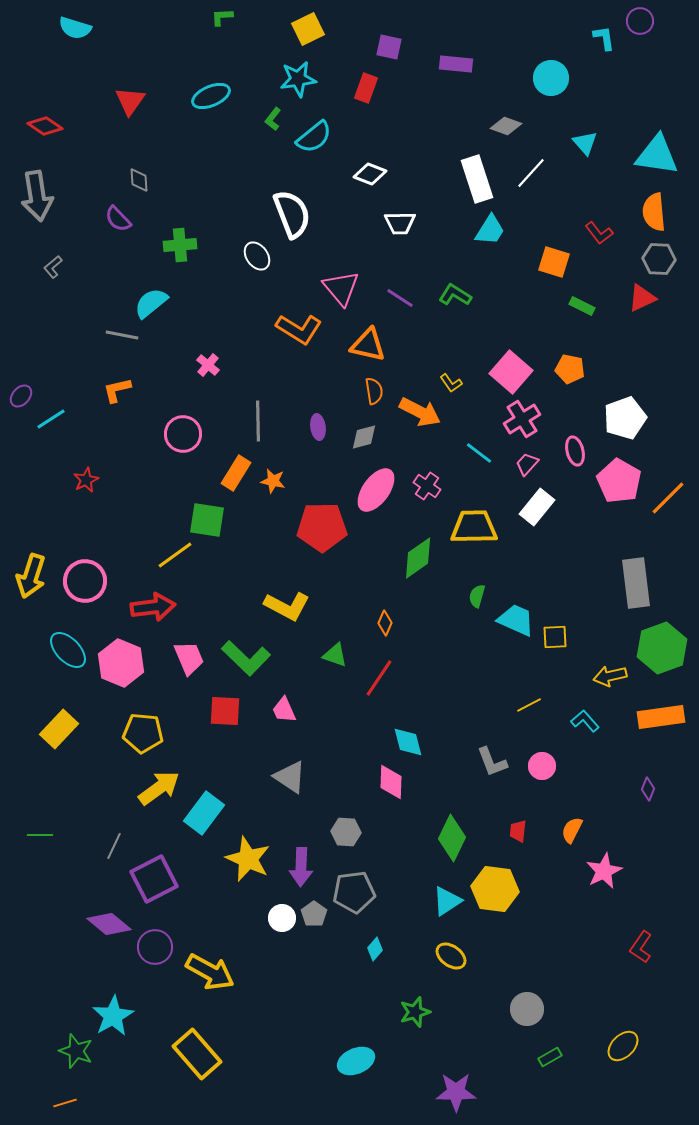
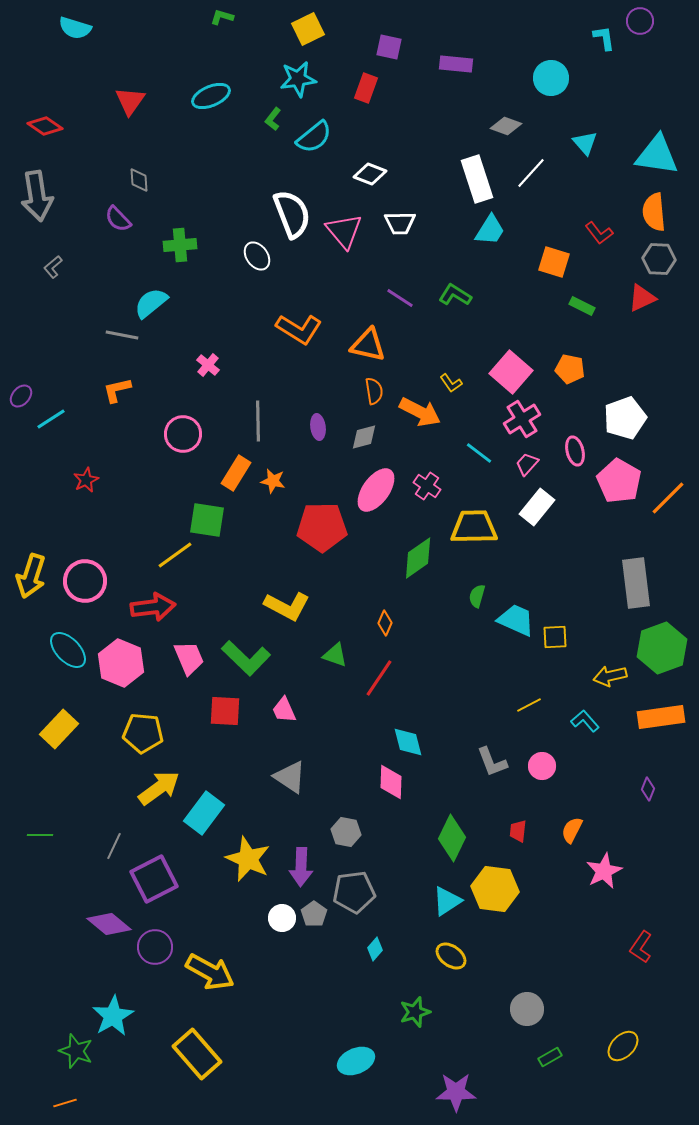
green L-shape at (222, 17): rotated 20 degrees clockwise
pink triangle at (341, 288): moved 3 px right, 57 px up
gray hexagon at (346, 832): rotated 8 degrees clockwise
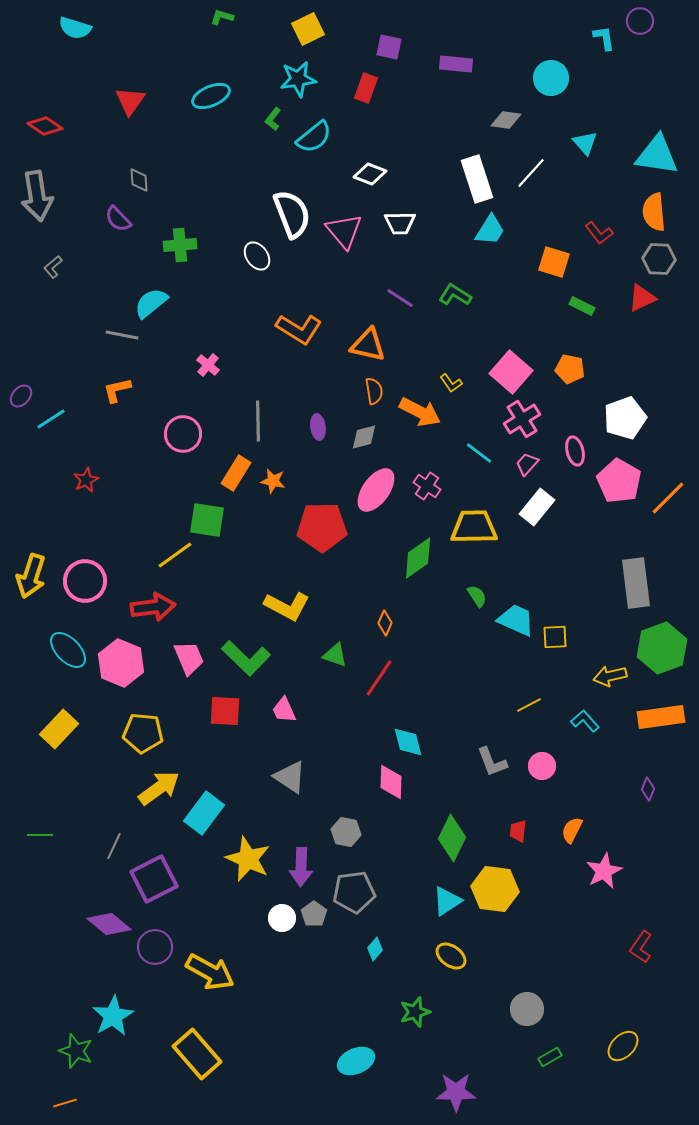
gray diamond at (506, 126): moved 6 px up; rotated 12 degrees counterclockwise
green semicircle at (477, 596): rotated 130 degrees clockwise
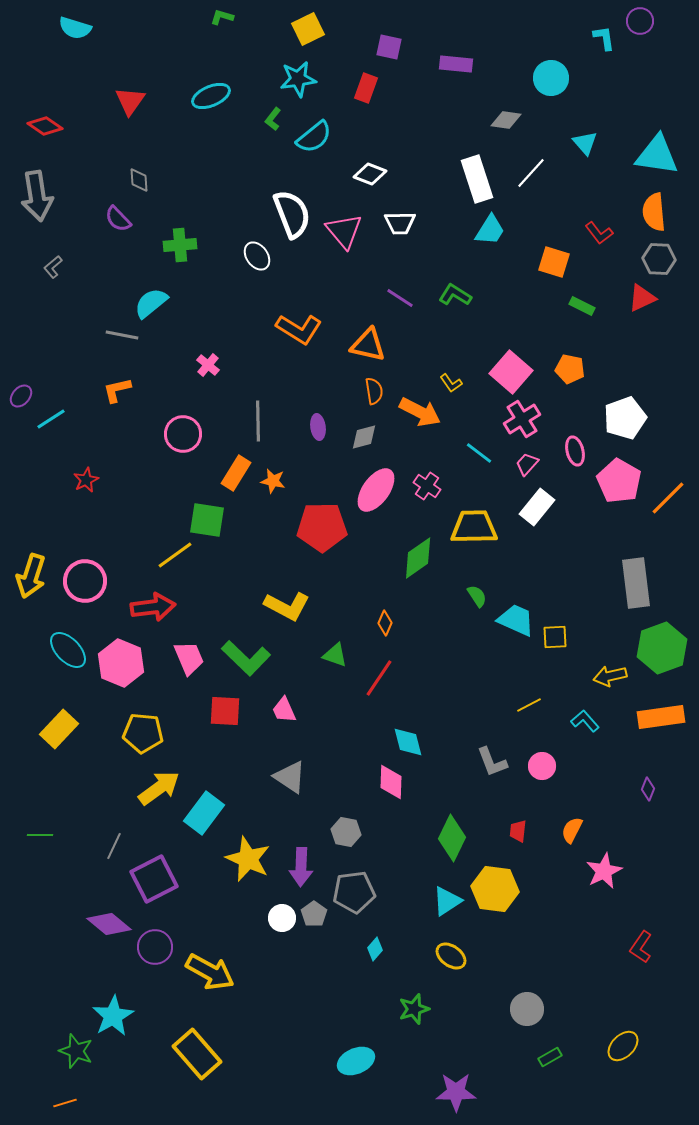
green star at (415, 1012): moved 1 px left, 3 px up
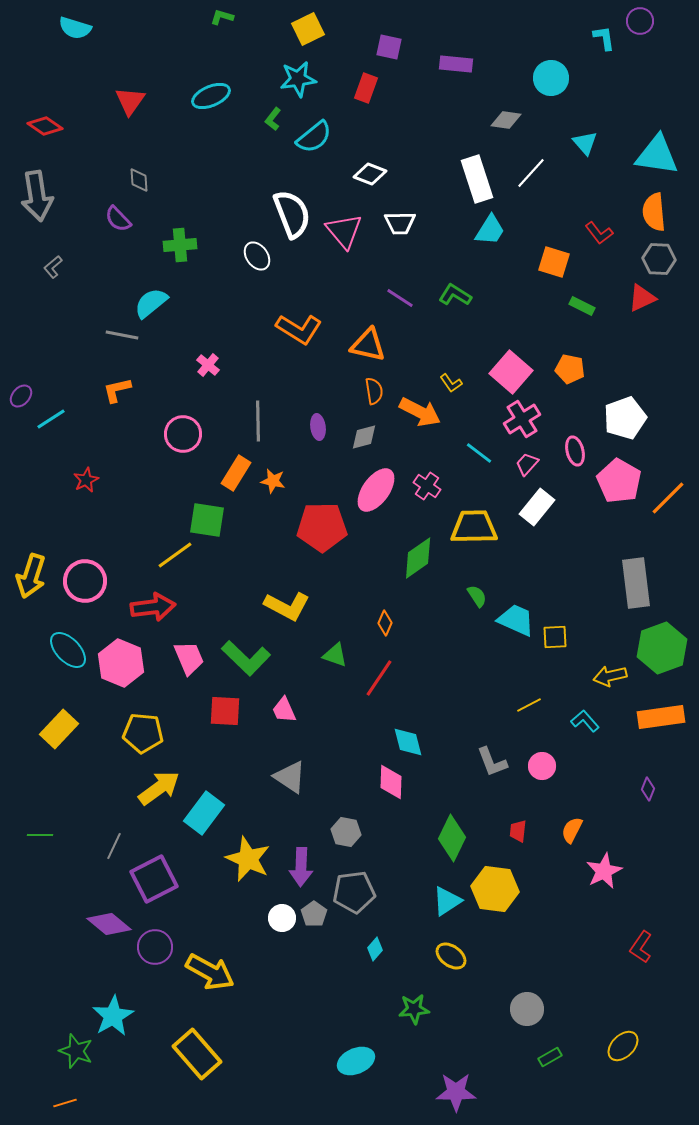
green star at (414, 1009): rotated 12 degrees clockwise
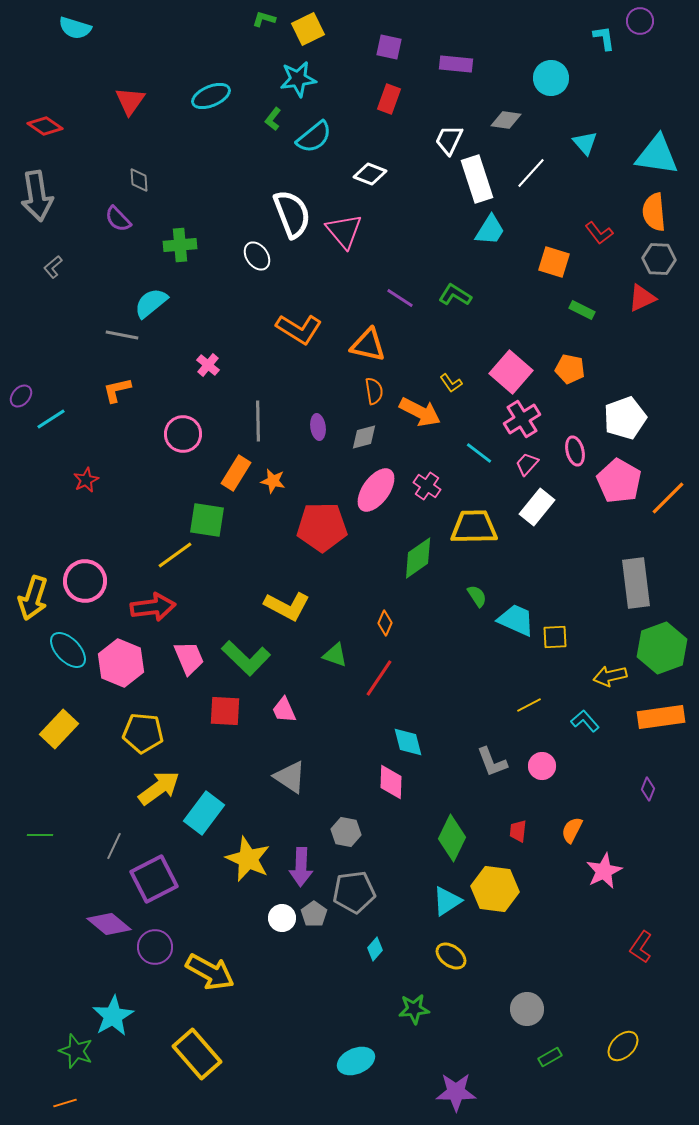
green L-shape at (222, 17): moved 42 px right, 2 px down
red rectangle at (366, 88): moved 23 px right, 11 px down
white trapezoid at (400, 223): moved 49 px right, 83 px up; rotated 116 degrees clockwise
green rectangle at (582, 306): moved 4 px down
yellow arrow at (31, 576): moved 2 px right, 22 px down
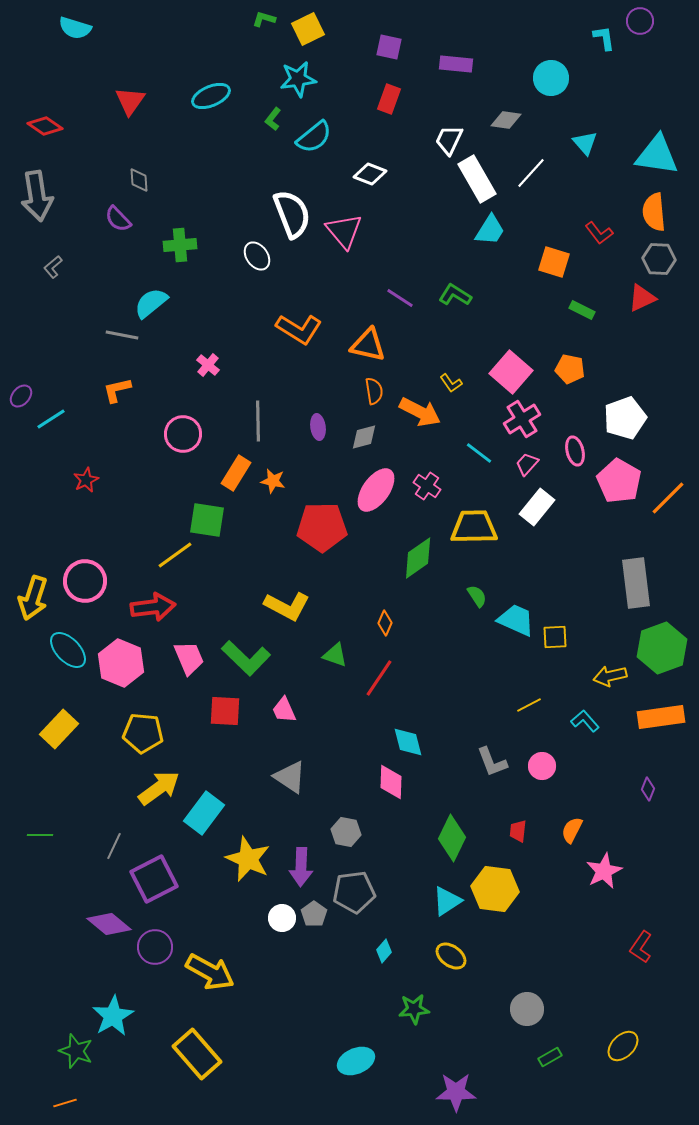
white rectangle at (477, 179): rotated 12 degrees counterclockwise
cyan diamond at (375, 949): moved 9 px right, 2 px down
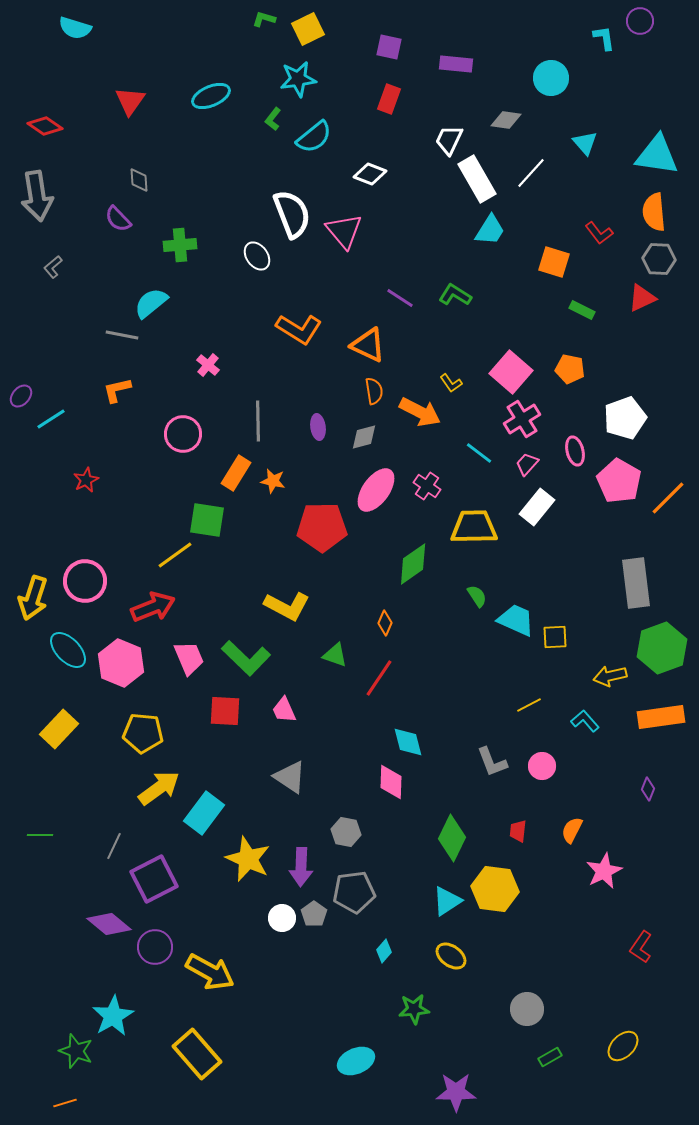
orange triangle at (368, 345): rotated 12 degrees clockwise
green diamond at (418, 558): moved 5 px left, 6 px down
red arrow at (153, 607): rotated 15 degrees counterclockwise
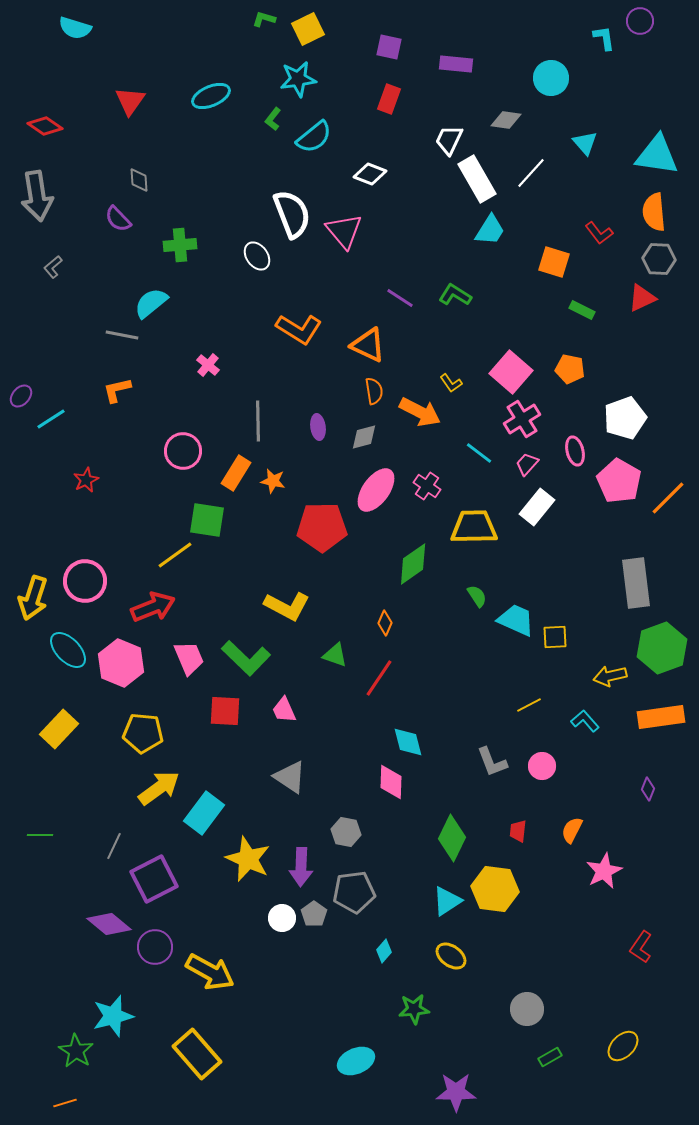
pink circle at (183, 434): moved 17 px down
cyan star at (113, 1016): rotated 15 degrees clockwise
green star at (76, 1051): rotated 12 degrees clockwise
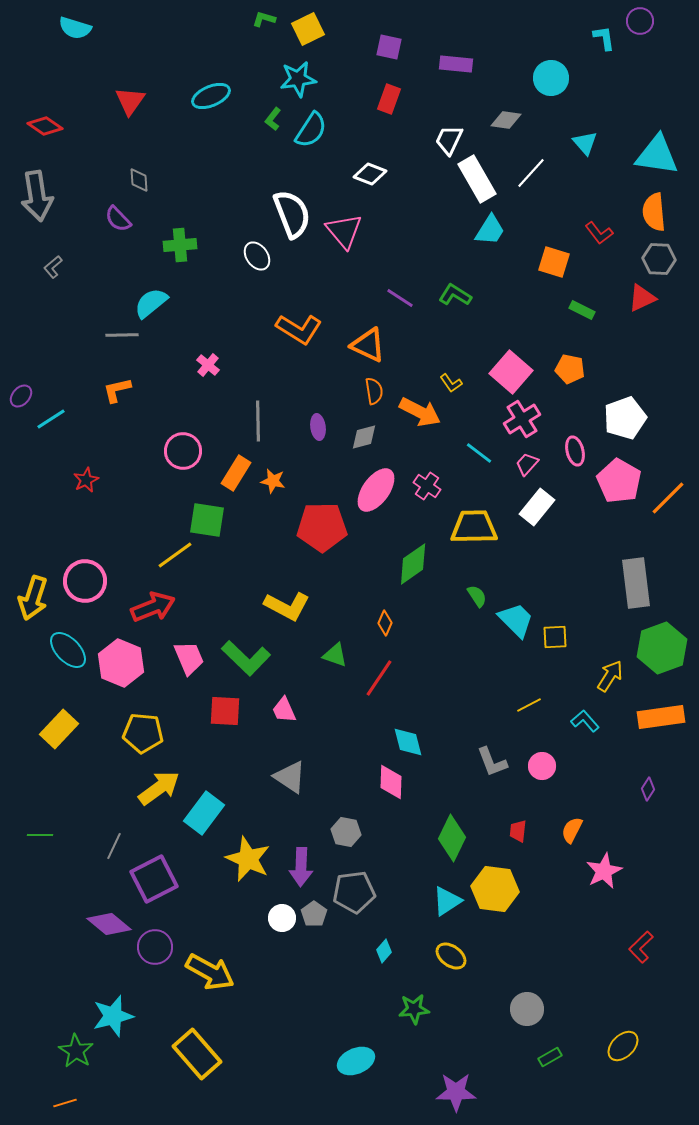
cyan semicircle at (314, 137): moved 3 px left, 7 px up; rotated 18 degrees counterclockwise
gray line at (122, 335): rotated 12 degrees counterclockwise
cyan trapezoid at (516, 620): rotated 21 degrees clockwise
yellow arrow at (610, 676): rotated 136 degrees clockwise
purple diamond at (648, 789): rotated 10 degrees clockwise
red L-shape at (641, 947): rotated 12 degrees clockwise
